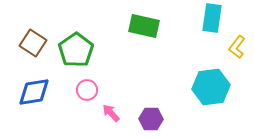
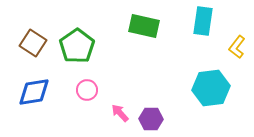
cyan rectangle: moved 9 px left, 3 px down
green pentagon: moved 1 px right, 4 px up
cyan hexagon: moved 1 px down
pink arrow: moved 9 px right
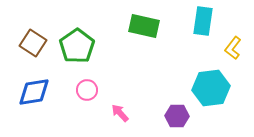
yellow L-shape: moved 4 px left, 1 px down
purple hexagon: moved 26 px right, 3 px up
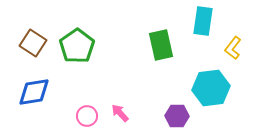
green rectangle: moved 17 px right, 19 px down; rotated 64 degrees clockwise
pink circle: moved 26 px down
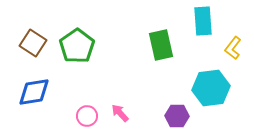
cyan rectangle: rotated 12 degrees counterclockwise
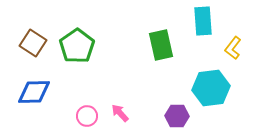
blue diamond: rotated 8 degrees clockwise
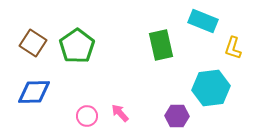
cyan rectangle: rotated 64 degrees counterclockwise
yellow L-shape: rotated 20 degrees counterclockwise
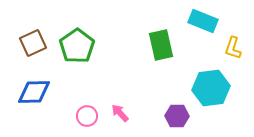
brown square: rotated 32 degrees clockwise
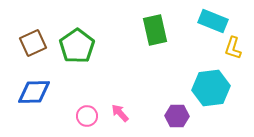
cyan rectangle: moved 10 px right
green rectangle: moved 6 px left, 15 px up
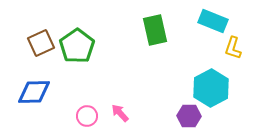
brown square: moved 8 px right
cyan hexagon: rotated 21 degrees counterclockwise
purple hexagon: moved 12 px right
